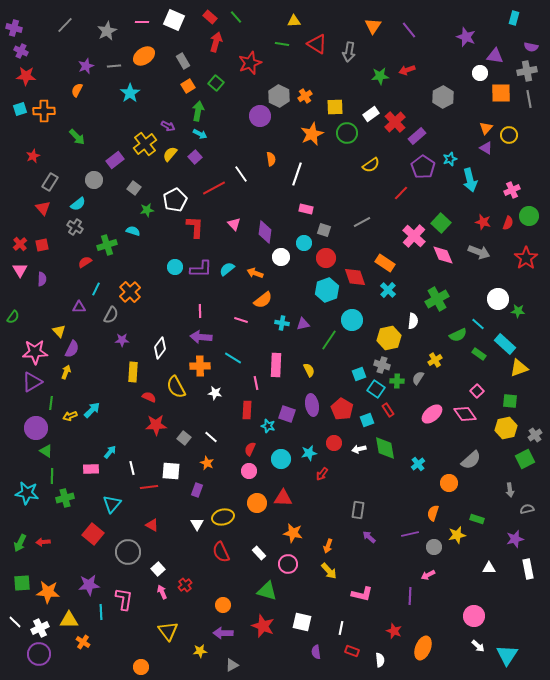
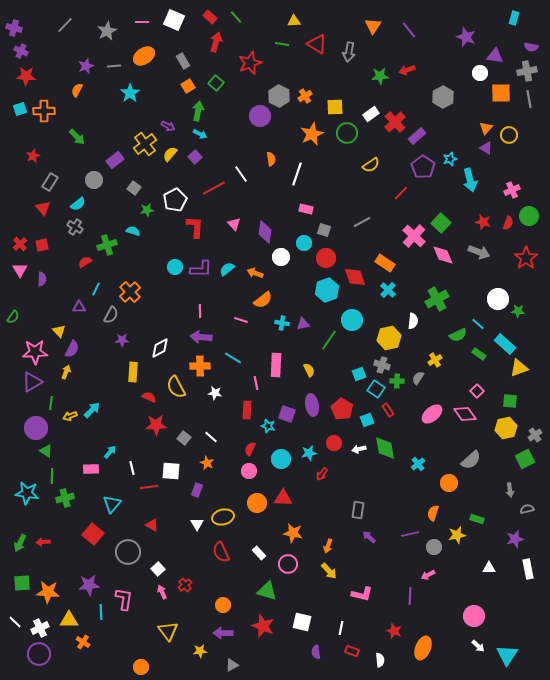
white diamond at (160, 348): rotated 25 degrees clockwise
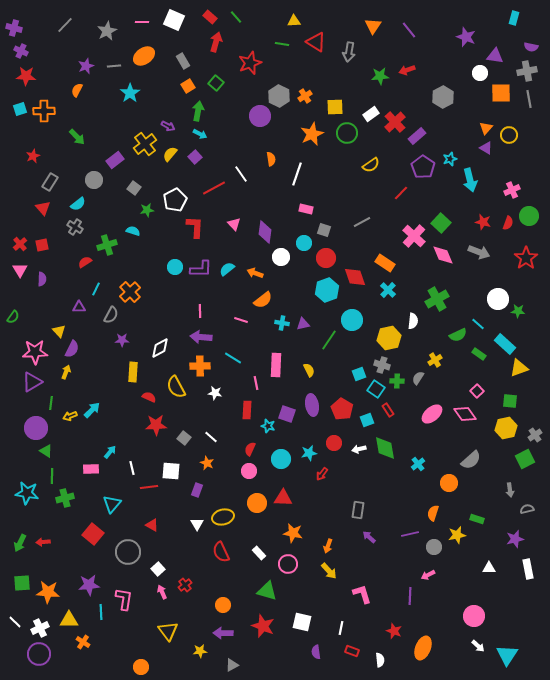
red triangle at (317, 44): moved 1 px left, 2 px up
pink L-shape at (362, 594): rotated 120 degrees counterclockwise
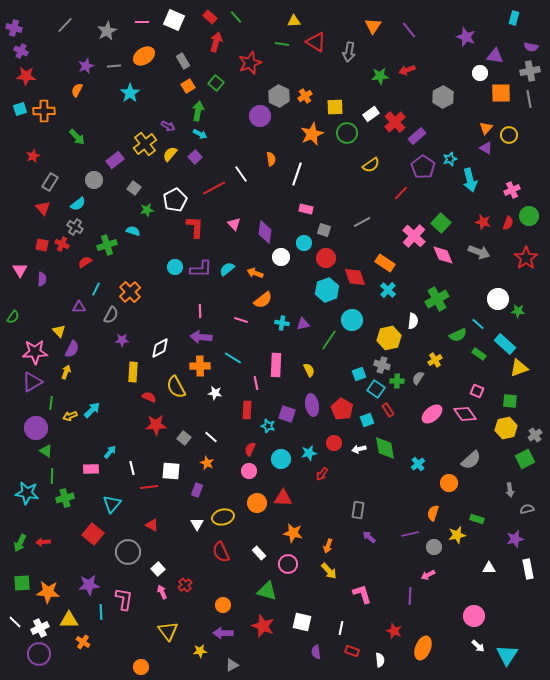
gray cross at (527, 71): moved 3 px right
red cross at (20, 244): moved 42 px right; rotated 24 degrees counterclockwise
red square at (42, 245): rotated 24 degrees clockwise
pink square at (477, 391): rotated 24 degrees counterclockwise
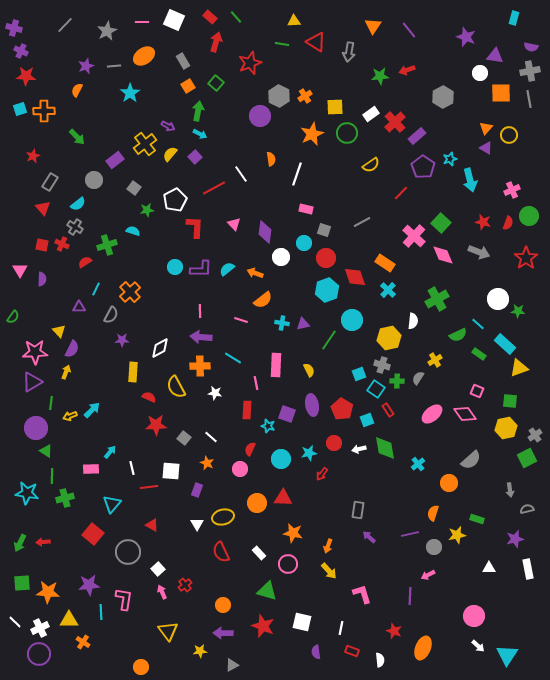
green square at (525, 459): moved 2 px right, 1 px up
pink circle at (249, 471): moved 9 px left, 2 px up
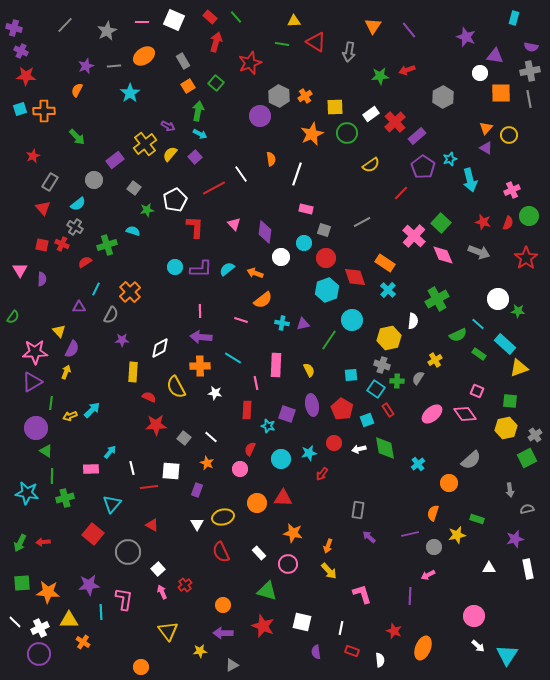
cyan square at (359, 374): moved 8 px left, 1 px down; rotated 16 degrees clockwise
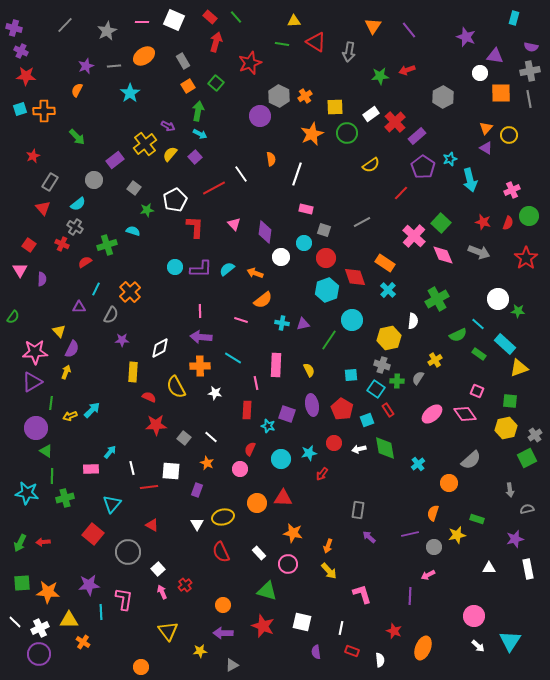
red square at (42, 245): moved 13 px left; rotated 24 degrees clockwise
cyan triangle at (507, 655): moved 3 px right, 14 px up
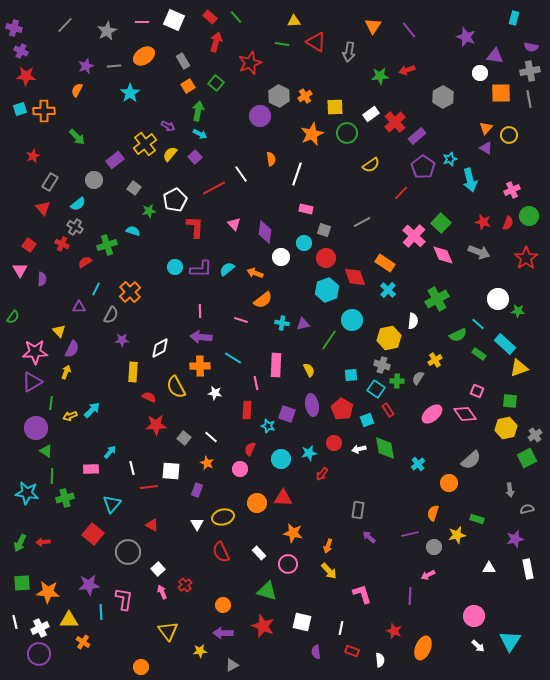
green star at (147, 210): moved 2 px right, 1 px down
white line at (15, 622): rotated 32 degrees clockwise
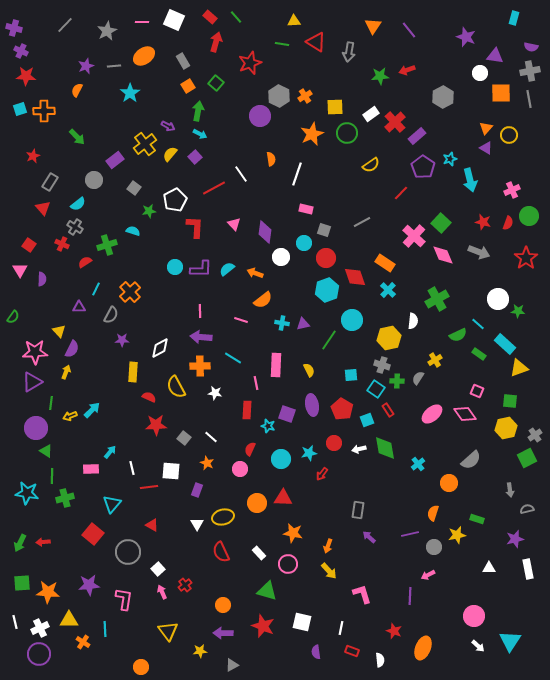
cyan line at (101, 612): moved 4 px right, 17 px down
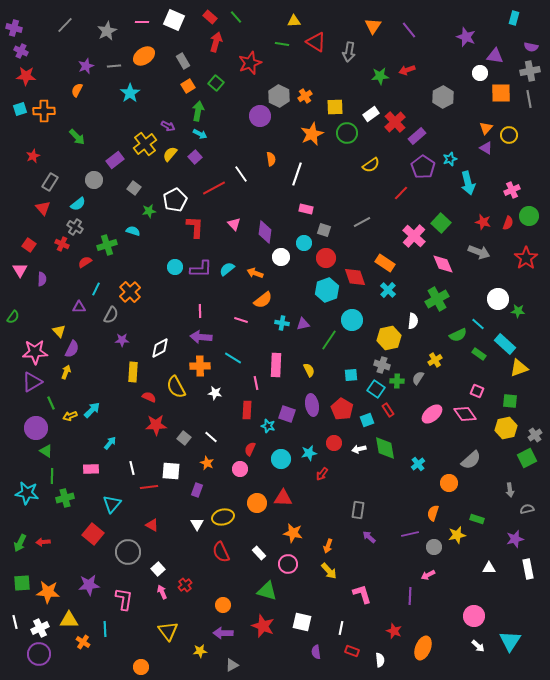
cyan arrow at (470, 180): moved 2 px left, 3 px down
pink diamond at (443, 255): moved 9 px down
green line at (51, 403): rotated 32 degrees counterclockwise
cyan arrow at (110, 452): moved 9 px up
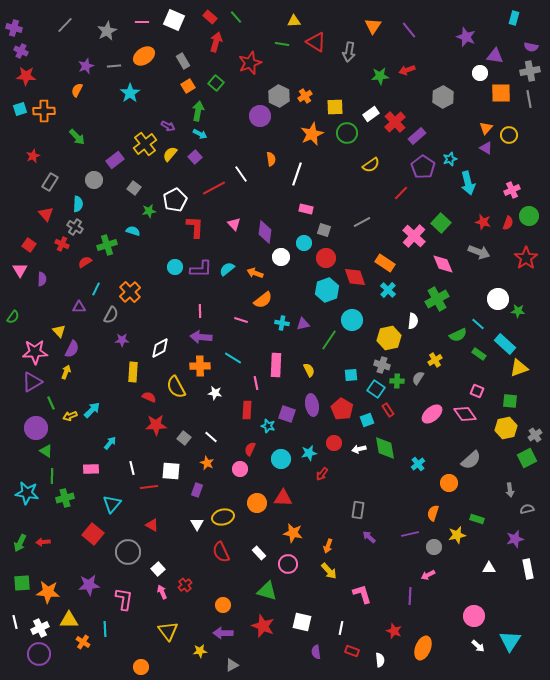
cyan semicircle at (78, 204): rotated 49 degrees counterclockwise
red triangle at (43, 208): moved 3 px right, 6 px down
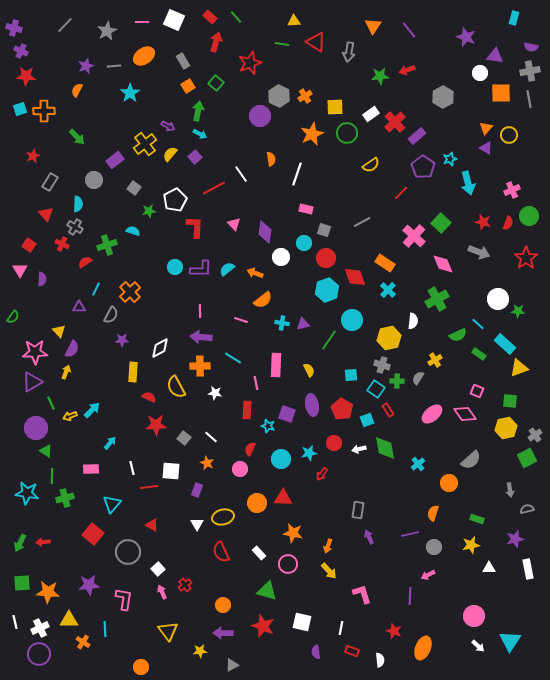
yellow star at (457, 535): moved 14 px right, 10 px down
purple arrow at (369, 537): rotated 24 degrees clockwise
